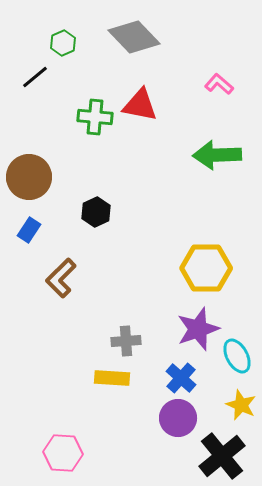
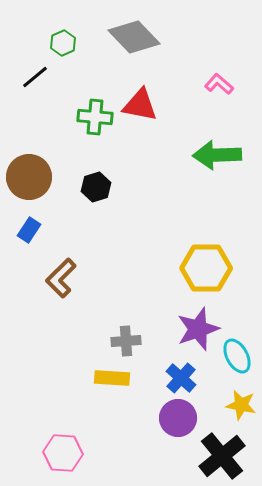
black hexagon: moved 25 px up; rotated 8 degrees clockwise
yellow star: rotated 12 degrees counterclockwise
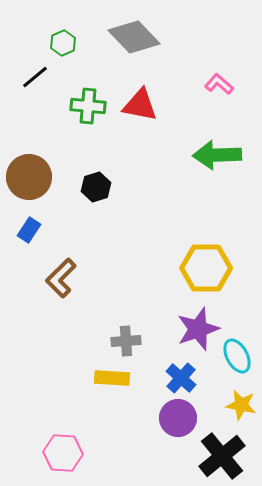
green cross: moved 7 px left, 11 px up
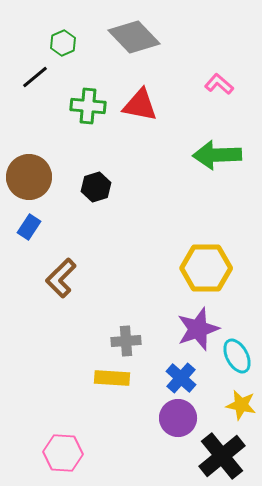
blue rectangle: moved 3 px up
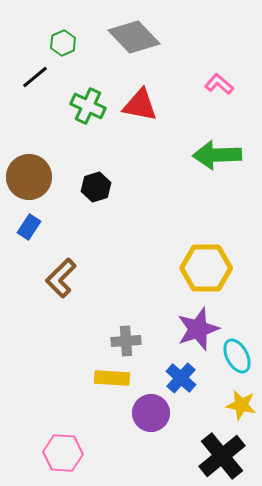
green cross: rotated 20 degrees clockwise
purple circle: moved 27 px left, 5 px up
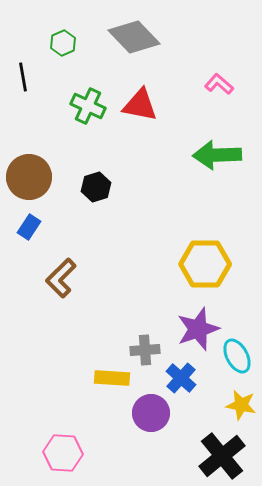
black line: moved 12 px left; rotated 60 degrees counterclockwise
yellow hexagon: moved 1 px left, 4 px up
gray cross: moved 19 px right, 9 px down
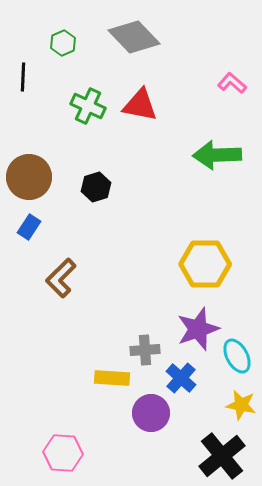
black line: rotated 12 degrees clockwise
pink L-shape: moved 13 px right, 1 px up
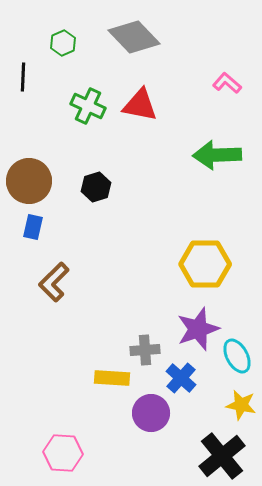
pink L-shape: moved 5 px left
brown circle: moved 4 px down
blue rectangle: moved 4 px right; rotated 20 degrees counterclockwise
brown L-shape: moved 7 px left, 4 px down
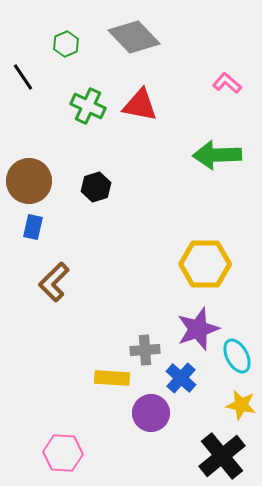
green hexagon: moved 3 px right, 1 px down
black line: rotated 36 degrees counterclockwise
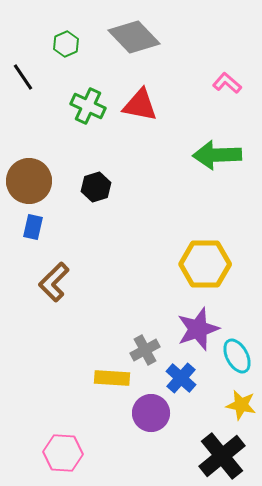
gray cross: rotated 24 degrees counterclockwise
